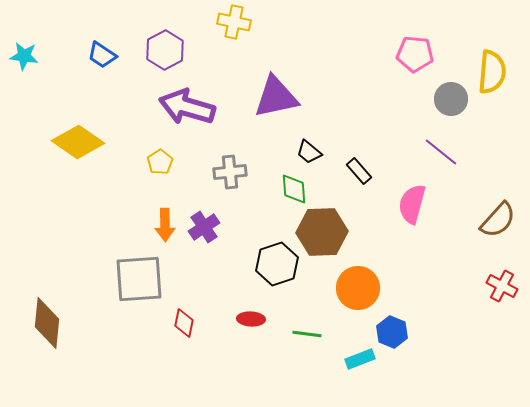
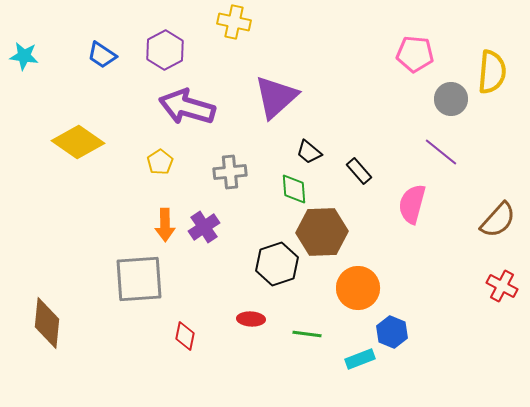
purple triangle: rotated 30 degrees counterclockwise
red diamond: moved 1 px right, 13 px down
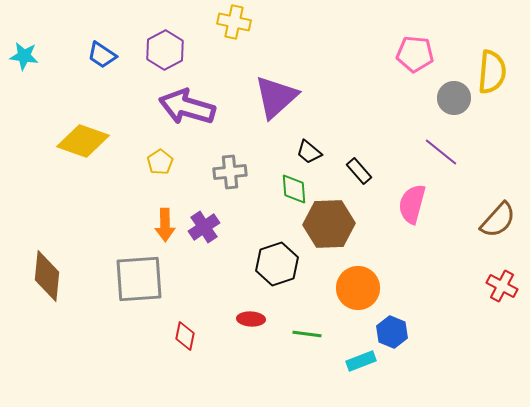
gray circle: moved 3 px right, 1 px up
yellow diamond: moved 5 px right, 1 px up; rotated 15 degrees counterclockwise
brown hexagon: moved 7 px right, 8 px up
brown diamond: moved 47 px up
cyan rectangle: moved 1 px right, 2 px down
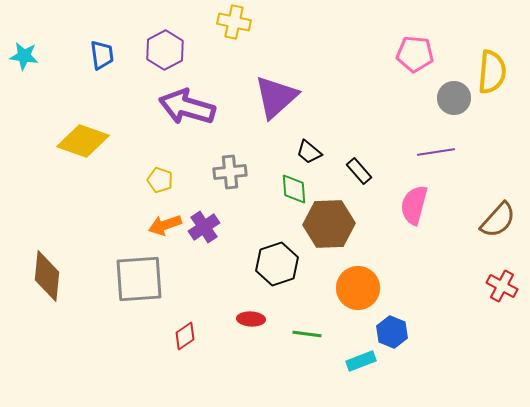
blue trapezoid: rotated 132 degrees counterclockwise
purple line: moved 5 px left; rotated 48 degrees counterclockwise
yellow pentagon: moved 18 px down; rotated 20 degrees counterclockwise
pink semicircle: moved 2 px right, 1 px down
orange arrow: rotated 72 degrees clockwise
red diamond: rotated 44 degrees clockwise
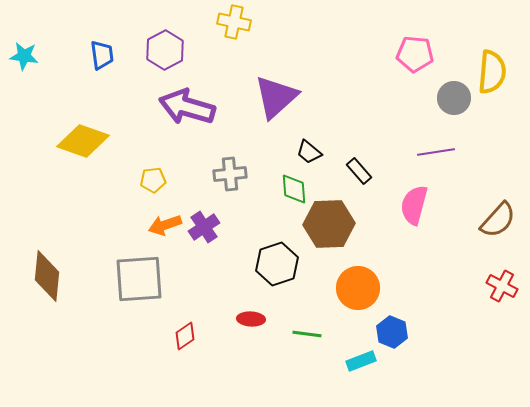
gray cross: moved 2 px down
yellow pentagon: moved 7 px left; rotated 25 degrees counterclockwise
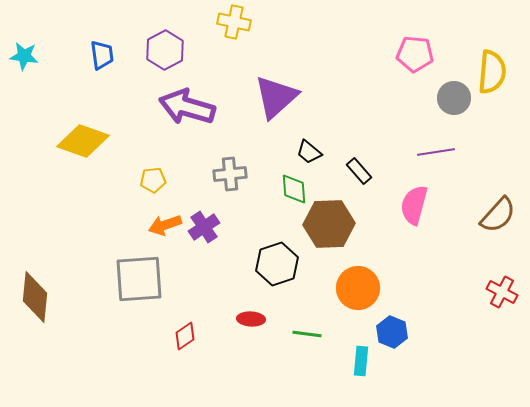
brown semicircle: moved 5 px up
brown diamond: moved 12 px left, 21 px down
red cross: moved 6 px down
cyan rectangle: rotated 64 degrees counterclockwise
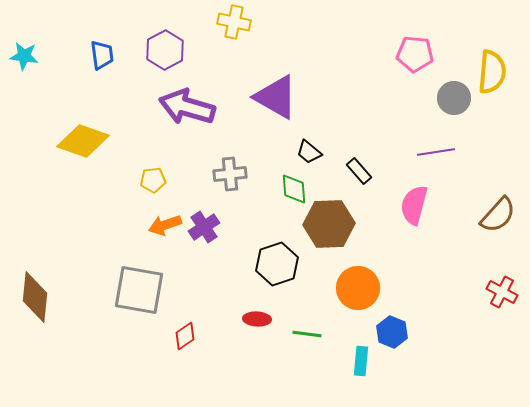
purple triangle: rotated 48 degrees counterclockwise
gray square: moved 11 px down; rotated 14 degrees clockwise
red ellipse: moved 6 px right
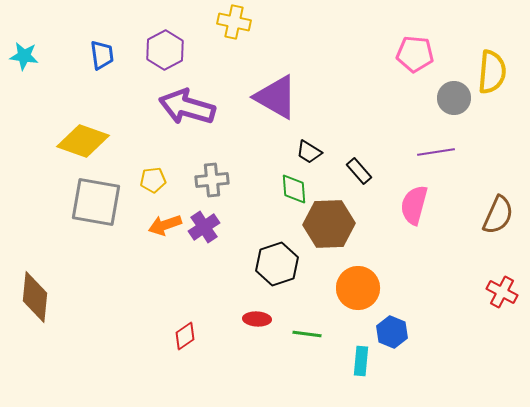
black trapezoid: rotated 8 degrees counterclockwise
gray cross: moved 18 px left, 6 px down
brown semicircle: rotated 18 degrees counterclockwise
gray square: moved 43 px left, 88 px up
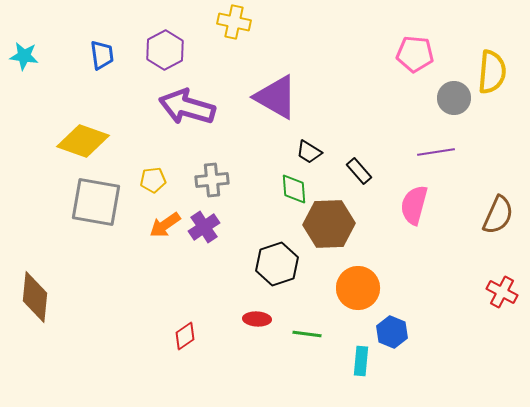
orange arrow: rotated 16 degrees counterclockwise
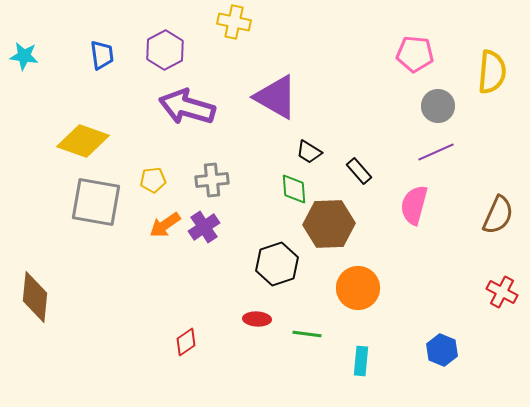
gray circle: moved 16 px left, 8 px down
purple line: rotated 15 degrees counterclockwise
blue hexagon: moved 50 px right, 18 px down
red diamond: moved 1 px right, 6 px down
